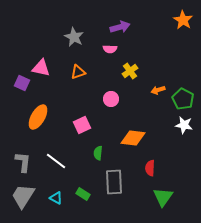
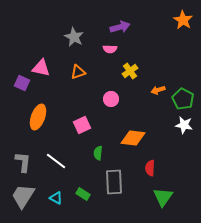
orange ellipse: rotated 10 degrees counterclockwise
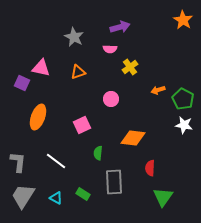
yellow cross: moved 4 px up
gray L-shape: moved 5 px left
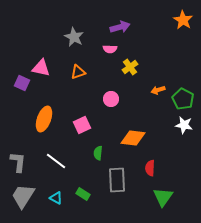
orange ellipse: moved 6 px right, 2 px down
gray rectangle: moved 3 px right, 2 px up
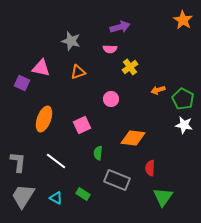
gray star: moved 3 px left, 4 px down; rotated 12 degrees counterclockwise
gray rectangle: rotated 65 degrees counterclockwise
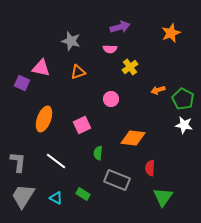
orange star: moved 12 px left, 13 px down; rotated 18 degrees clockwise
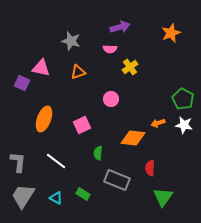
orange arrow: moved 33 px down
